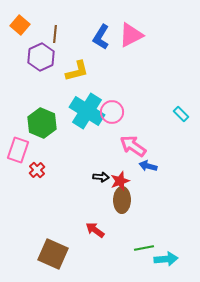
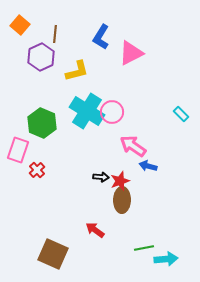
pink triangle: moved 18 px down
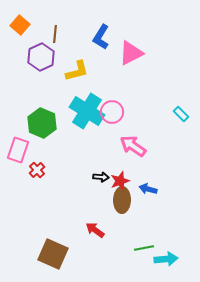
blue arrow: moved 23 px down
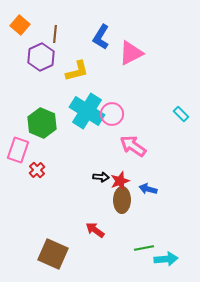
pink circle: moved 2 px down
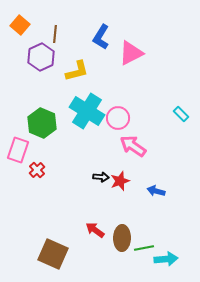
pink circle: moved 6 px right, 4 px down
blue arrow: moved 8 px right, 2 px down
brown ellipse: moved 38 px down
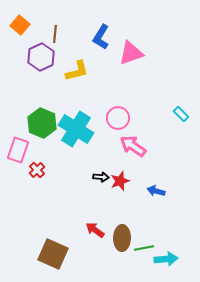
pink triangle: rotated 8 degrees clockwise
cyan cross: moved 11 px left, 18 px down
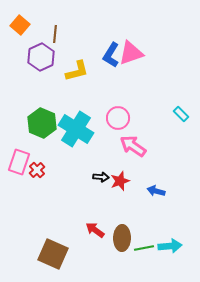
blue L-shape: moved 10 px right, 18 px down
pink rectangle: moved 1 px right, 12 px down
cyan arrow: moved 4 px right, 13 px up
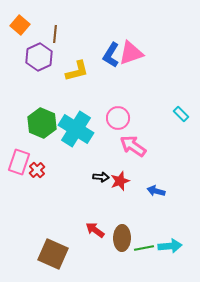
purple hexagon: moved 2 px left
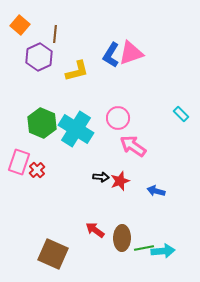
cyan arrow: moved 7 px left, 5 px down
